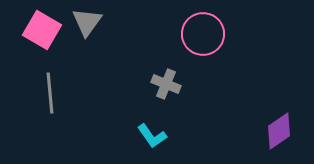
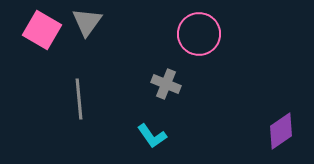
pink circle: moved 4 px left
gray line: moved 29 px right, 6 px down
purple diamond: moved 2 px right
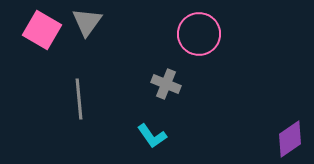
purple diamond: moved 9 px right, 8 px down
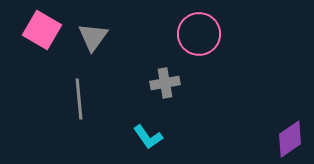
gray triangle: moved 6 px right, 15 px down
gray cross: moved 1 px left, 1 px up; rotated 32 degrees counterclockwise
cyan L-shape: moved 4 px left, 1 px down
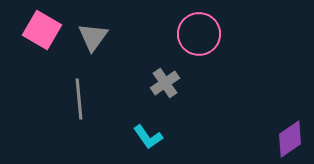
gray cross: rotated 24 degrees counterclockwise
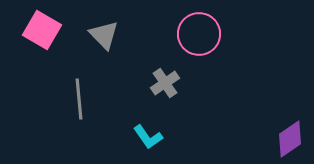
gray triangle: moved 11 px right, 2 px up; rotated 20 degrees counterclockwise
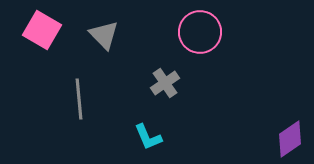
pink circle: moved 1 px right, 2 px up
cyan L-shape: rotated 12 degrees clockwise
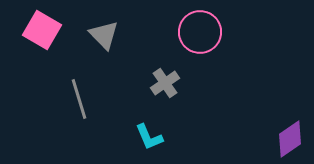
gray line: rotated 12 degrees counterclockwise
cyan L-shape: moved 1 px right
